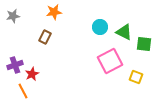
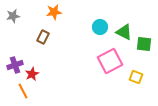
brown rectangle: moved 2 px left
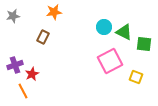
cyan circle: moved 4 px right
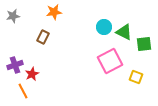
green square: rotated 14 degrees counterclockwise
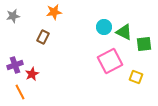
orange line: moved 3 px left, 1 px down
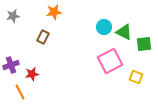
purple cross: moved 4 px left
red star: rotated 16 degrees clockwise
